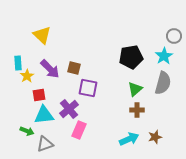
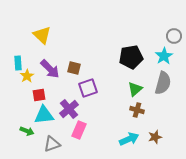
purple square: rotated 30 degrees counterclockwise
brown cross: rotated 16 degrees clockwise
gray triangle: moved 7 px right
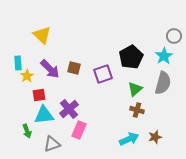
black pentagon: rotated 20 degrees counterclockwise
purple square: moved 15 px right, 14 px up
green arrow: rotated 48 degrees clockwise
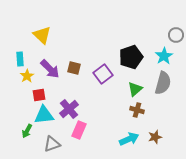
gray circle: moved 2 px right, 1 px up
black pentagon: rotated 10 degrees clockwise
cyan rectangle: moved 2 px right, 4 px up
purple square: rotated 18 degrees counterclockwise
green arrow: rotated 48 degrees clockwise
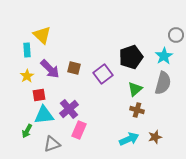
cyan rectangle: moved 7 px right, 9 px up
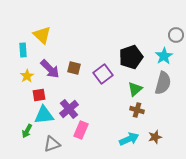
cyan rectangle: moved 4 px left
pink rectangle: moved 2 px right
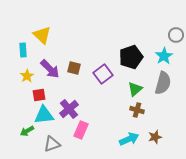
green arrow: rotated 32 degrees clockwise
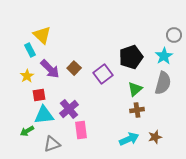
gray circle: moved 2 px left
cyan rectangle: moved 7 px right; rotated 24 degrees counterclockwise
brown square: rotated 32 degrees clockwise
brown cross: rotated 24 degrees counterclockwise
pink rectangle: rotated 30 degrees counterclockwise
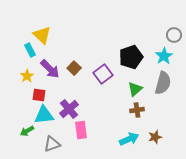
red square: rotated 16 degrees clockwise
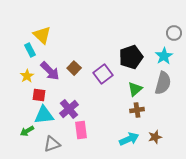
gray circle: moved 2 px up
purple arrow: moved 2 px down
